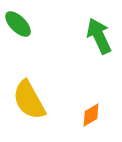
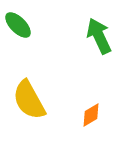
green ellipse: moved 1 px down
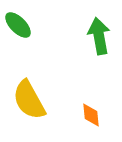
green arrow: rotated 15 degrees clockwise
orange diamond: rotated 65 degrees counterclockwise
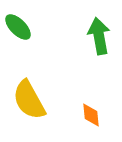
green ellipse: moved 2 px down
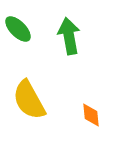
green ellipse: moved 2 px down
green arrow: moved 30 px left
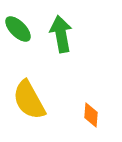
green arrow: moved 8 px left, 2 px up
orange diamond: rotated 10 degrees clockwise
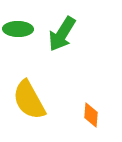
green ellipse: rotated 44 degrees counterclockwise
green arrow: moved 1 px right; rotated 138 degrees counterclockwise
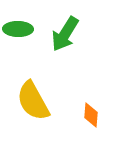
green arrow: moved 3 px right
yellow semicircle: moved 4 px right, 1 px down
